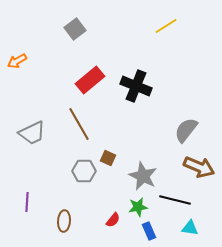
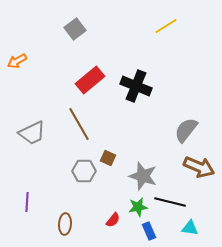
gray star: rotated 8 degrees counterclockwise
black line: moved 5 px left, 2 px down
brown ellipse: moved 1 px right, 3 px down
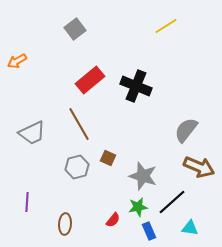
gray hexagon: moved 7 px left, 4 px up; rotated 15 degrees counterclockwise
black line: moved 2 px right; rotated 56 degrees counterclockwise
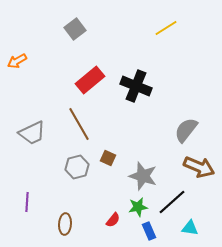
yellow line: moved 2 px down
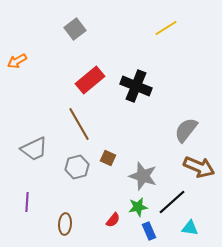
gray trapezoid: moved 2 px right, 16 px down
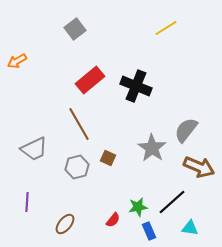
gray star: moved 9 px right, 28 px up; rotated 16 degrees clockwise
brown ellipse: rotated 35 degrees clockwise
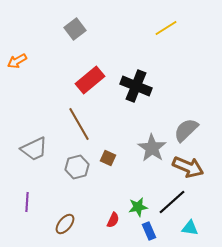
gray semicircle: rotated 8 degrees clockwise
brown arrow: moved 11 px left
red semicircle: rotated 14 degrees counterclockwise
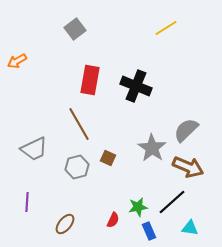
red rectangle: rotated 40 degrees counterclockwise
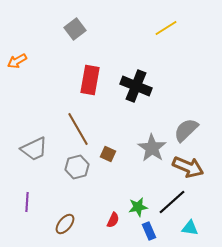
brown line: moved 1 px left, 5 px down
brown square: moved 4 px up
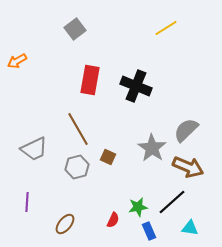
brown square: moved 3 px down
